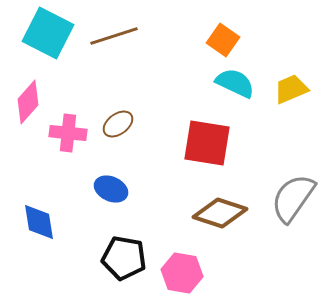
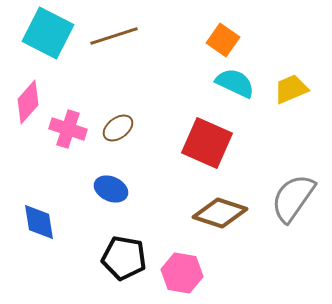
brown ellipse: moved 4 px down
pink cross: moved 4 px up; rotated 12 degrees clockwise
red square: rotated 15 degrees clockwise
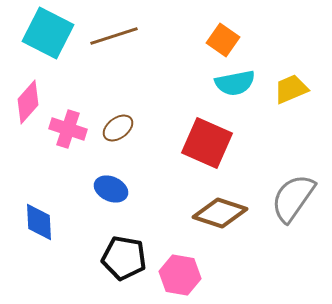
cyan semicircle: rotated 144 degrees clockwise
blue diamond: rotated 6 degrees clockwise
pink hexagon: moved 2 px left, 2 px down
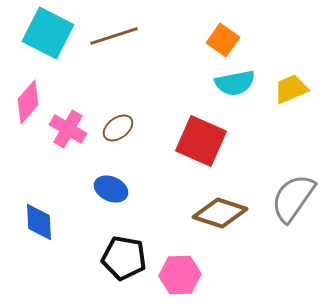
pink cross: rotated 12 degrees clockwise
red square: moved 6 px left, 2 px up
pink hexagon: rotated 12 degrees counterclockwise
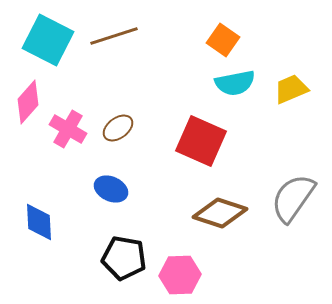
cyan square: moved 7 px down
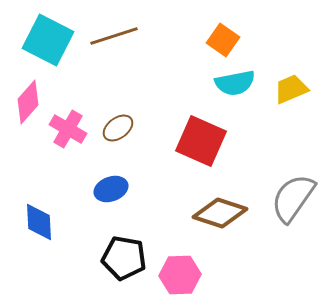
blue ellipse: rotated 44 degrees counterclockwise
